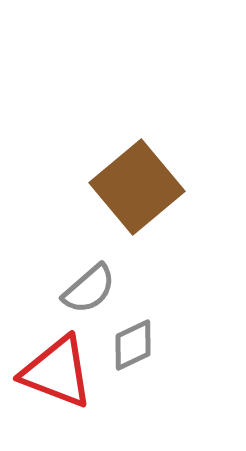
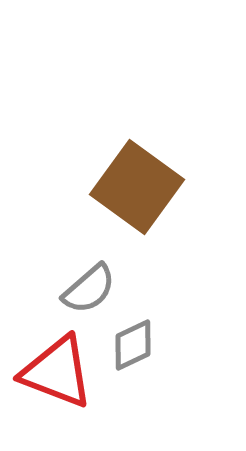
brown square: rotated 14 degrees counterclockwise
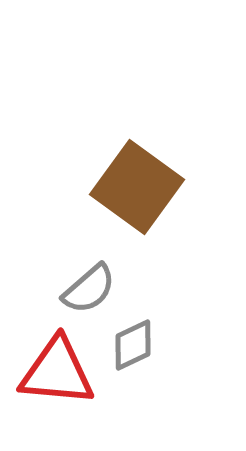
red triangle: rotated 16 degrees counterclockwise
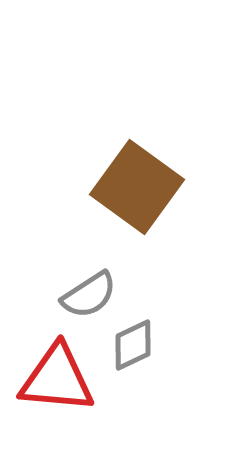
gray semicircle: moved 6 px down; rotated 8 degrees clockwise
red triangle: moved 7 px down
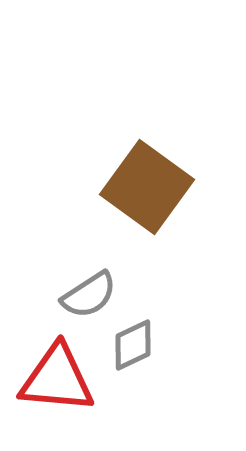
brown square: moved 10 px right
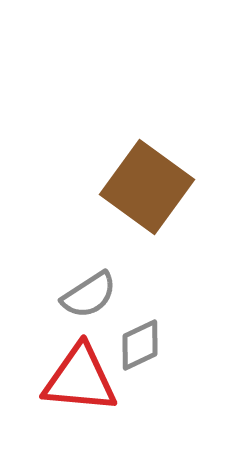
gray diamond: moved 7 px right
red triangle: moved 23 px right
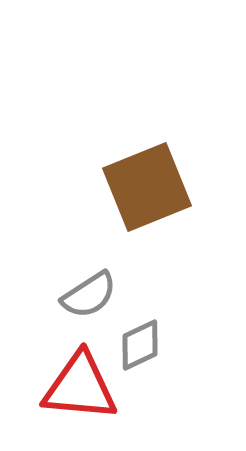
brown square: rotated 32 degrees clockwise
red triangle: moved 8 px down
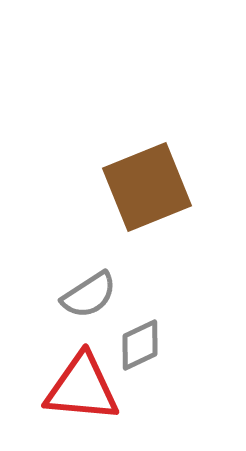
red triangle: moved 2 px right, 1 px down
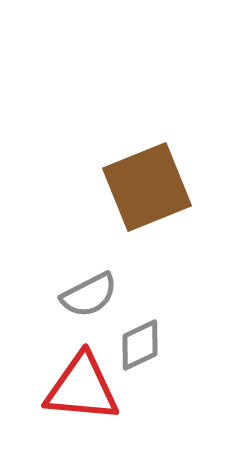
gray semicircle: rotated 6 degrees clockwise
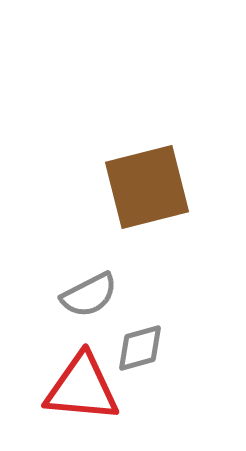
brown square: rotated 8 degrees clockwise
gray diamond: moved 3 px down; rotated 10 degrees clockwise
